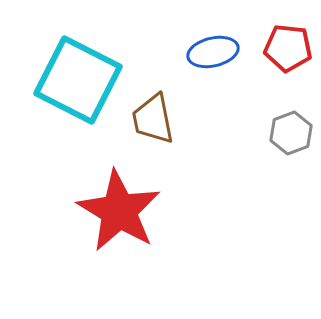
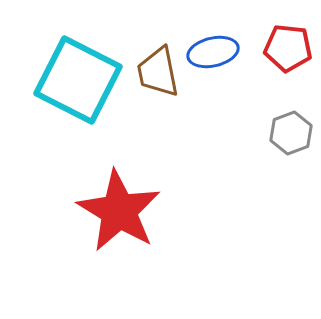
brown trapezoid: moved 5 px right, 47 px up
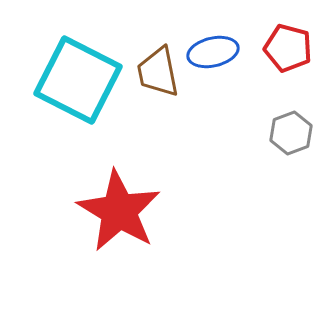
red pentagon: rotated 9 degrees clockwise
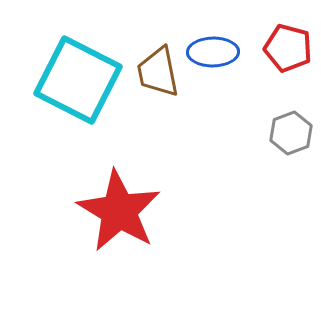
blue ellipse: rotated 12 degrees clockwise
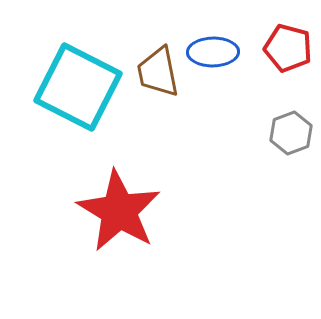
cyan square: moved 7 px down
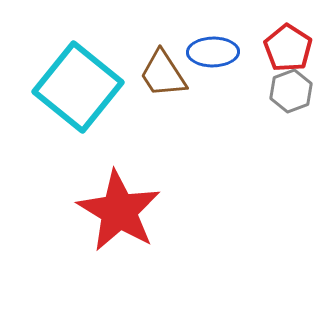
red pentagon: rotated 18 degrees clockwise
brown trapezoid: moved 5 px right, 2 px down; rotated 22 degrees counterclockwise
cyan square: rotated 12 degrees clockwise
gray hexagon: moved 42 px up
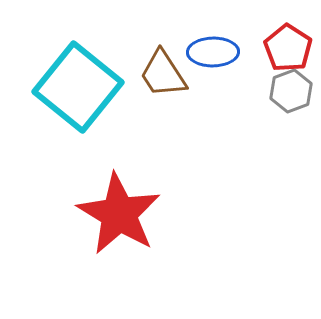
red star: moved 3 px down
